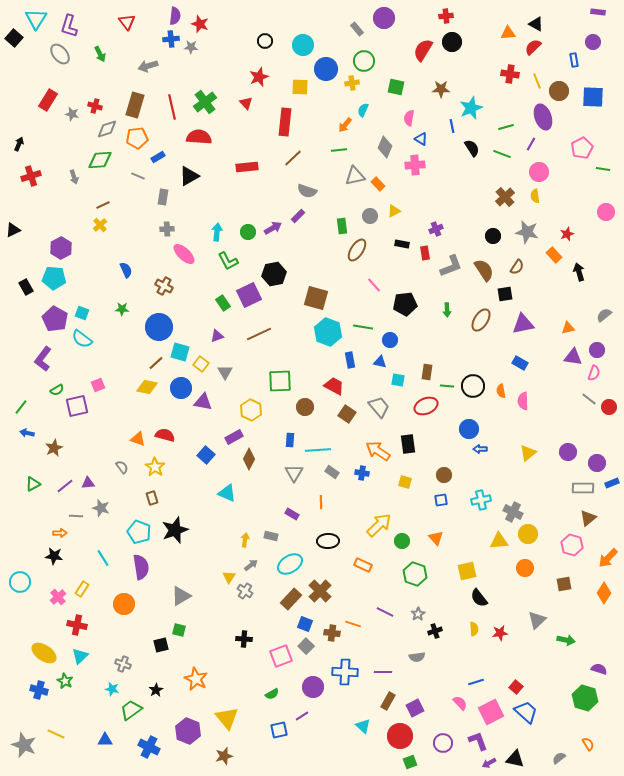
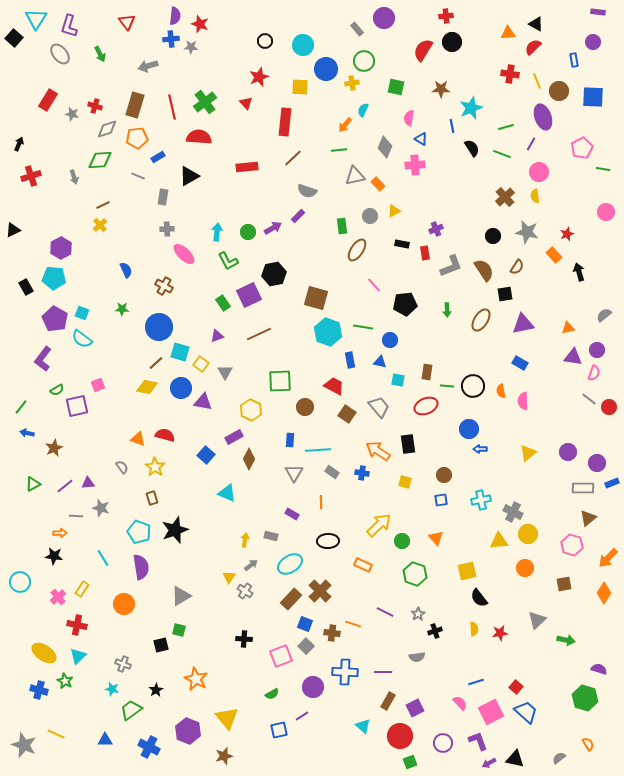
cyan triangle at (80, 656): moved 2 px left
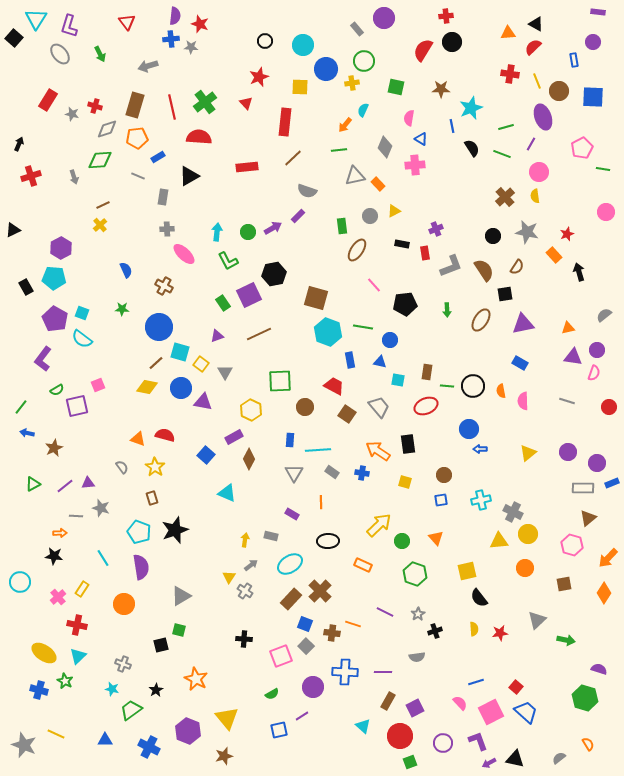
gray line at (589, 399): moved 22 px left, 2 px down; rotated 21 degrees counterclockwise
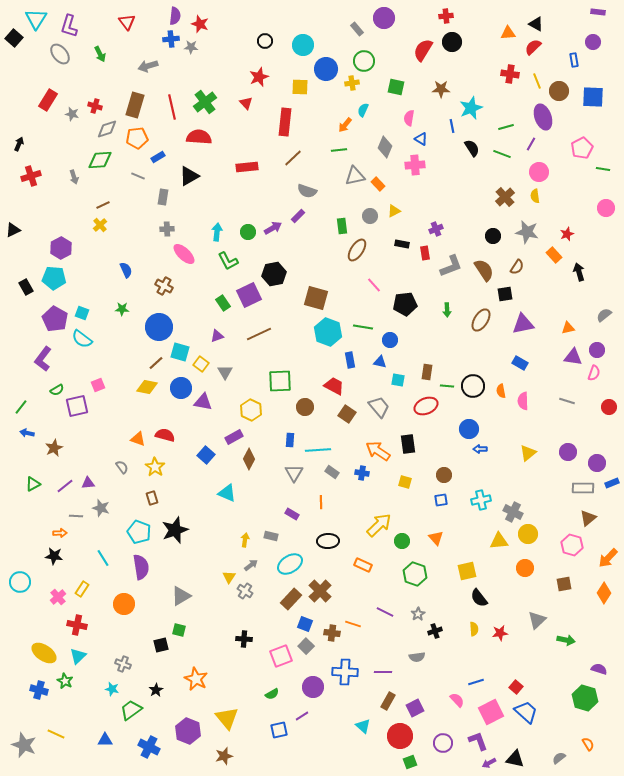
pink circle at (606, 212): moved 4 px up
pink semicircle at (460, 703): moved 3 px left, 3 px up
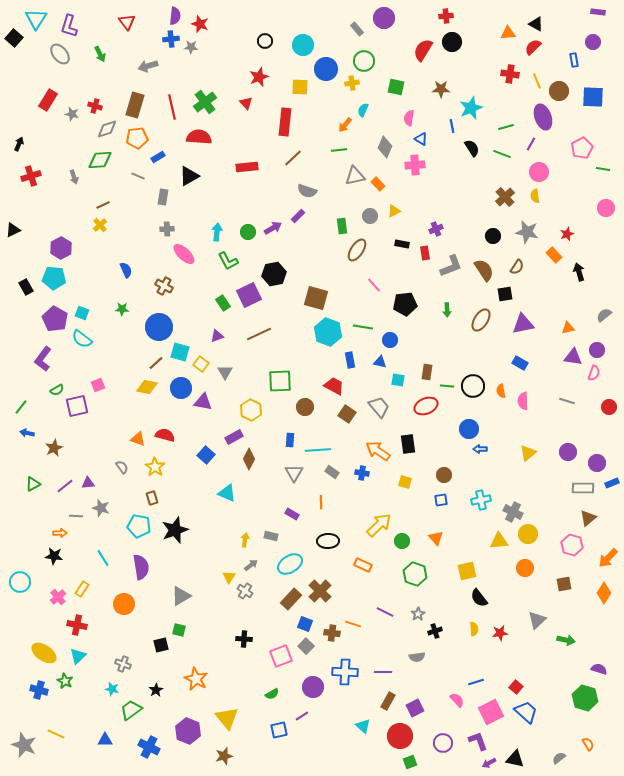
cyan pentagon at (139, 532): moved 6 px up; rotated 10 degrees counterclockwise
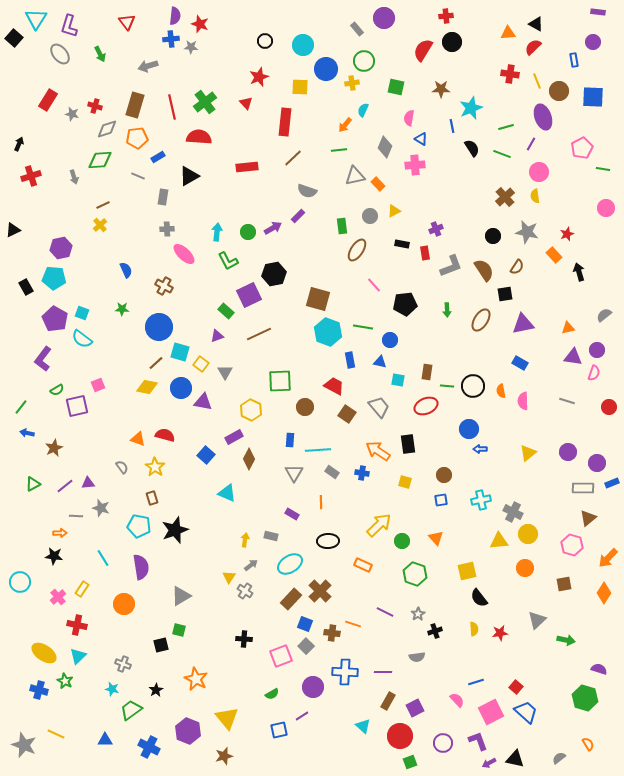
purple hexagon at (61, 248): rotated 15 degrees clockwise
brown square at (316, 298): moved 2 px right, 1 px down
green rectangle at (223, 303): moved 3 px right, 8 px down; rotated 14 degrees counterclockwise
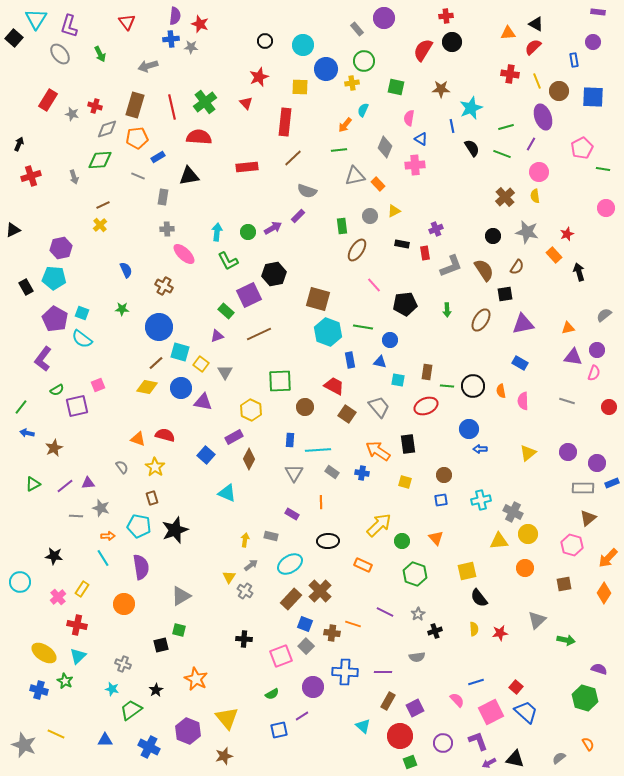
black triangle at (189, 176): rotated 20 degrees clockwise
orange arrow at (60, 533): moved 48 px right, 3 px down
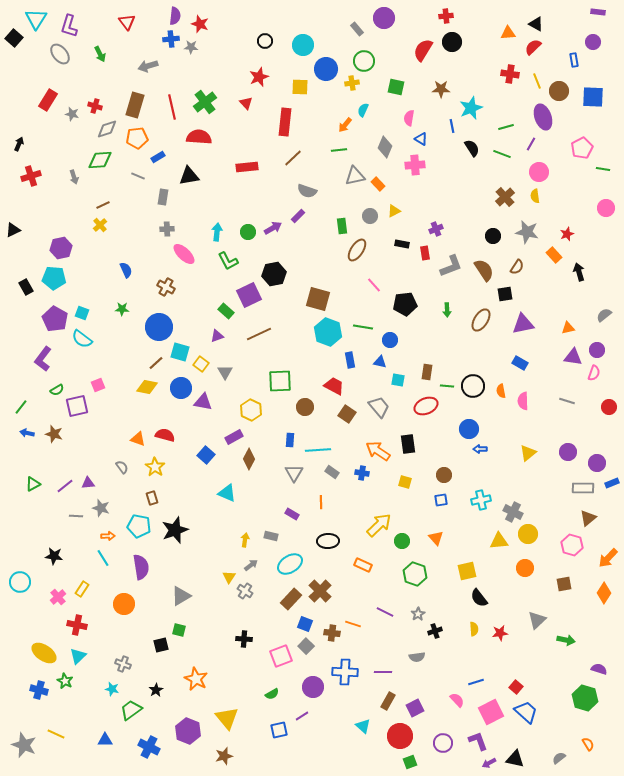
brown cross at (164, 286): moved 2 px right, 1 px down
brown star at (54, 448): moved 14 px up; rotated 30 degrees counterclockwise
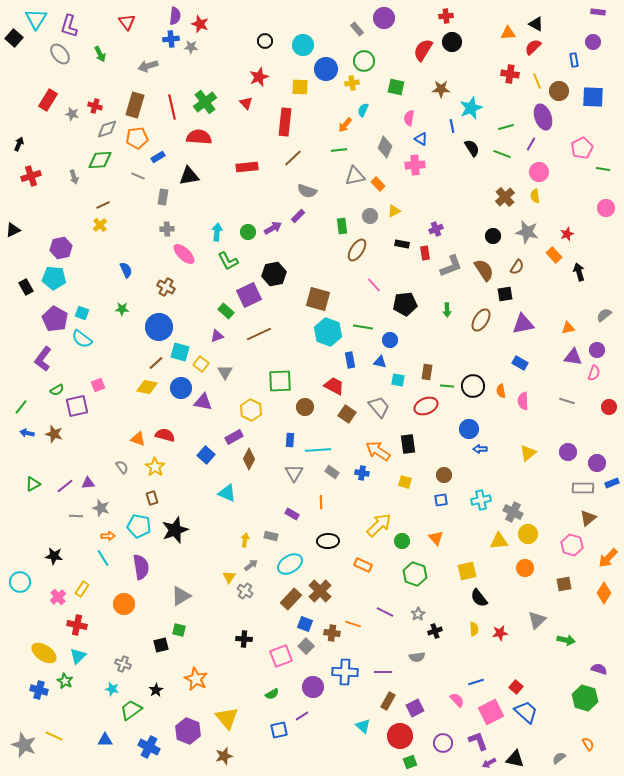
yellow line at (56, 734): moved 2 px left, 2 px down
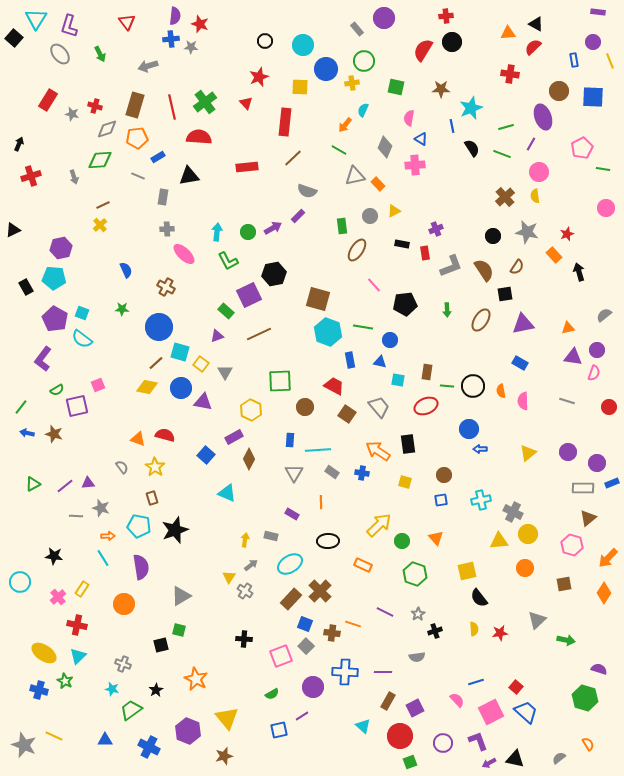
yellow line at (537, 81): moved 73 px right, 20 px up
green line at (339, 150): rotated 35 degrees clockwise
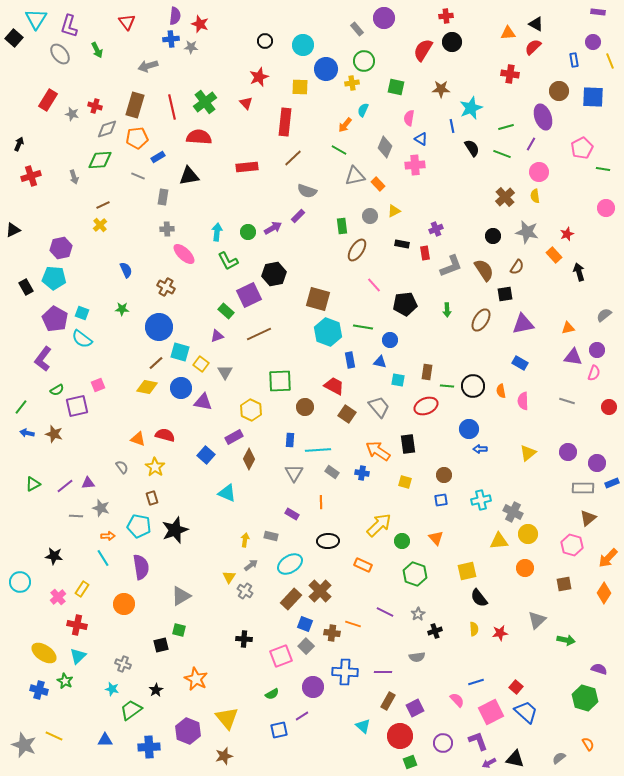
green arrow at (100, 54): moved 3 px left, 4 px up
blue cross at (149, 747): rotated 30 degrees counterclockwise
